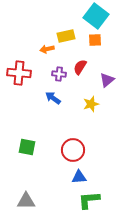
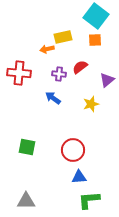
yellow rectangle: moved 3 px left, 1 px down
red semicircle: rotated 21 degrees clockwise
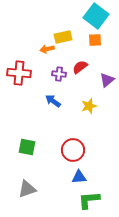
blue arrow: moved 3 px down
yellow star: moved 2 px left, 2 px down
gray triangle: moved 1 px right, 12 px up; rotated 18 degrees counterclockwise
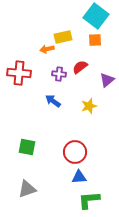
red circle: moved 2 px right, 2 px down
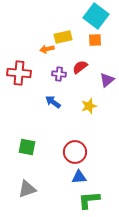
blue arrow: moved 1 px down
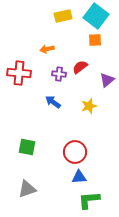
yellow rectangle: moved 21 px up
